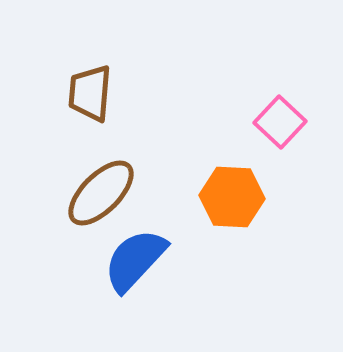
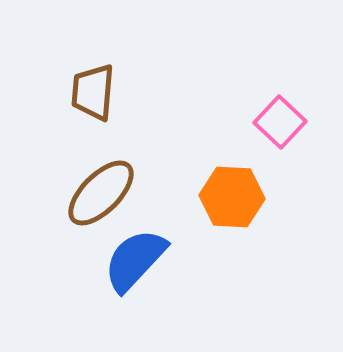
brown trapezoid: moved 3 px right, 1 px up
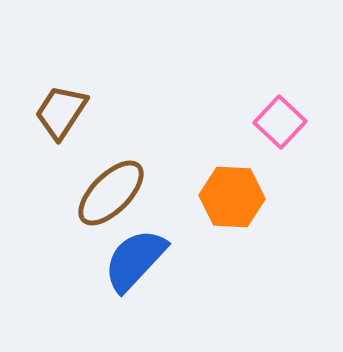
brown trapezoid: moved 32 px left, 20 px down; rotated 28 degrees clockwise
brown ellipse: moved 10 px right
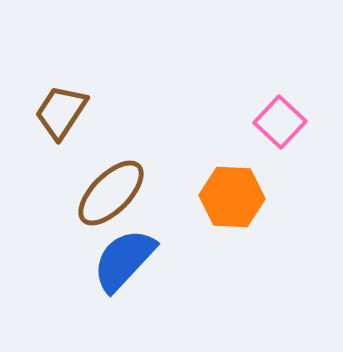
blue semicircle: moved 11 px left
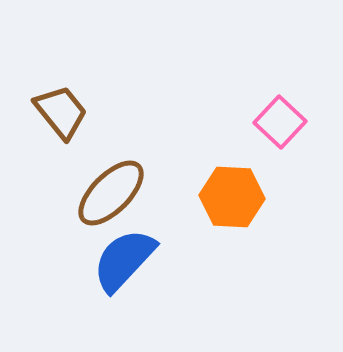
brown trapezoid: rotated 108 degrees clockwise
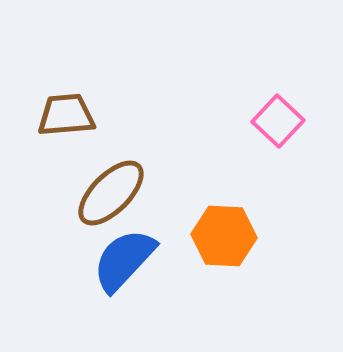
brown trapezoid: moved 5 px right, 3 px down; rotated 56 degrees counterclockwise
pink square: moved 2 px left, 1 px up
orange hexagon: moved 8 px left, 39 px down
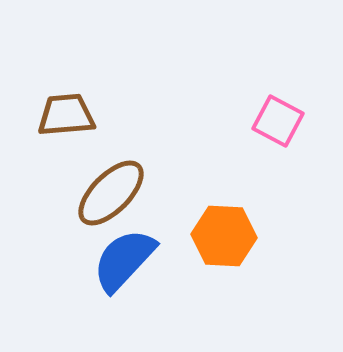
pink square: rotated 15 degrees counterclockwise
